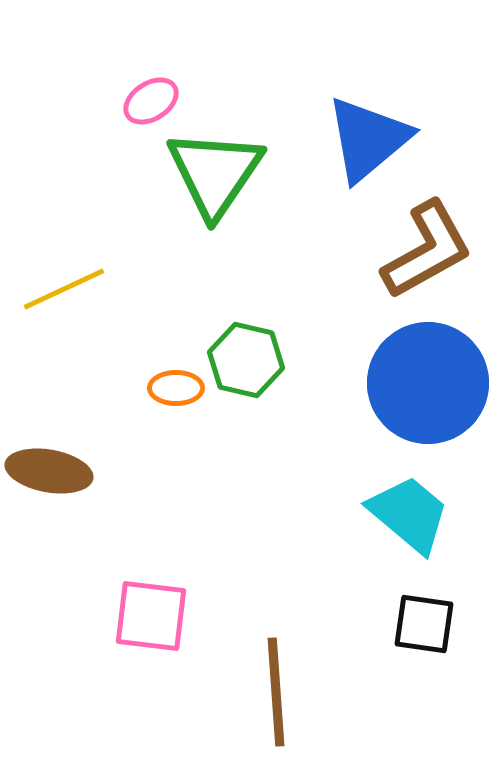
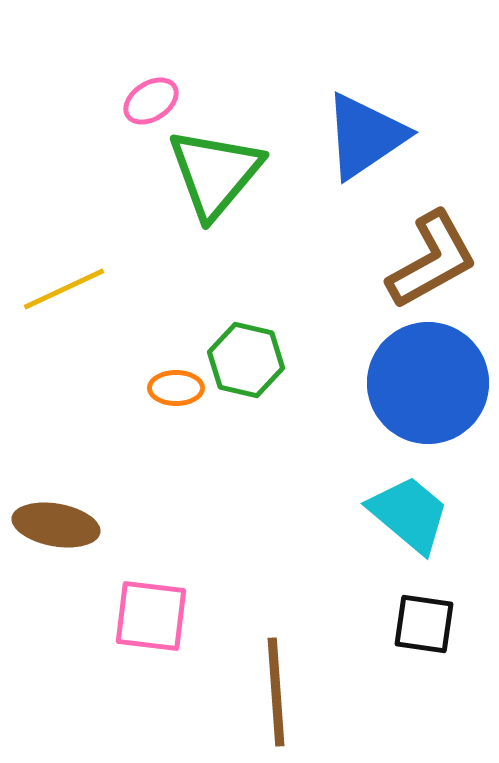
blue triangle: moved 3 px left, 3 px up; rotated 6 degrees clockwise
green triangle: rotated 6 degrees clockwise
brown L-shape: moved 5 px right, 10 px down
brown ellipse: moved 7 px right, 54 px down
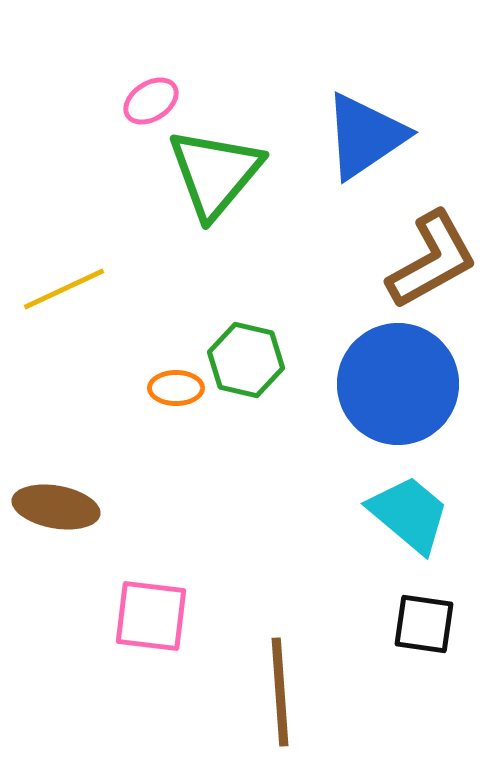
blue circle: moved 30 px left, 1 px down
brown ellipse: moved 18 px up
brown line: moved 4 px right
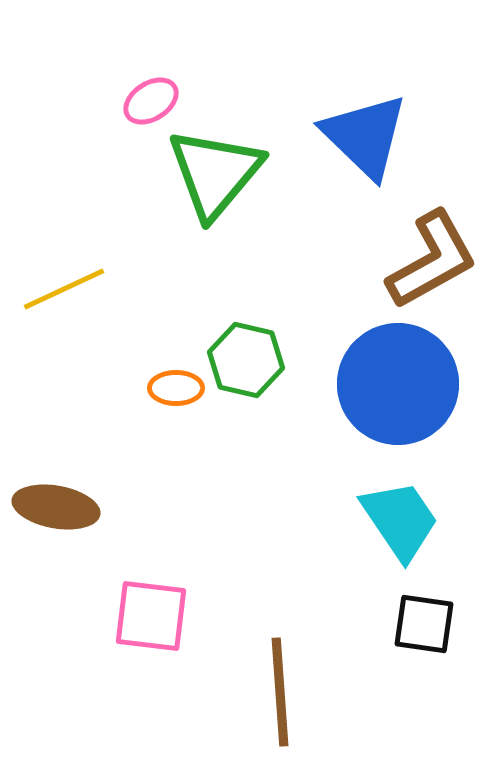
blue triangle: rotated 42 degrees counterclockwise
cyan trapezoid: moved 9 px left, 6 px down; rotated 16 degrees clockwise
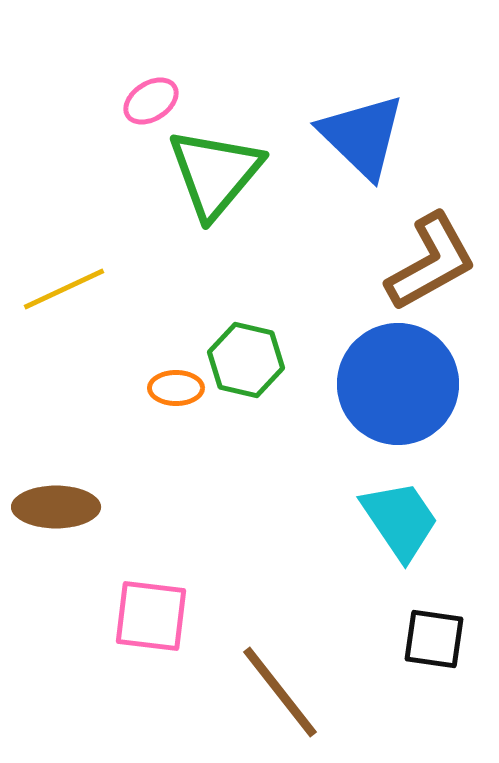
blue triangle: moved 3 px left
brown L-shape: moved 1 px left, 2 px down
brown ellipse: rotated 10 degrees counterclockwise
black square: moved 10 px right, 15 px down
brown line: rotated 34 degrees counterclockwise
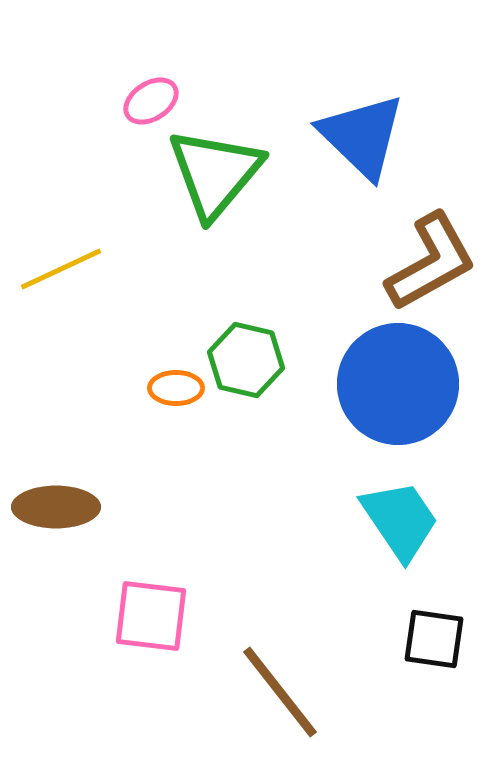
yellow line: moved 3 px left, 20 px up
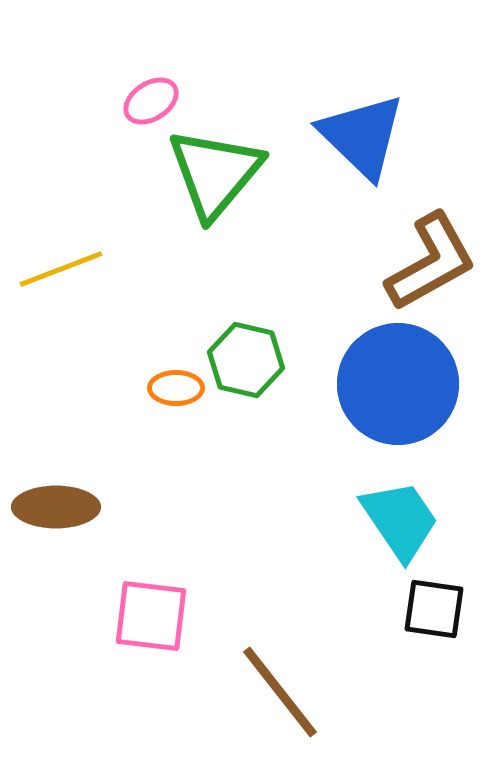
yellow line: rotated 4 degrees clockwise
black square: moved 30 px up
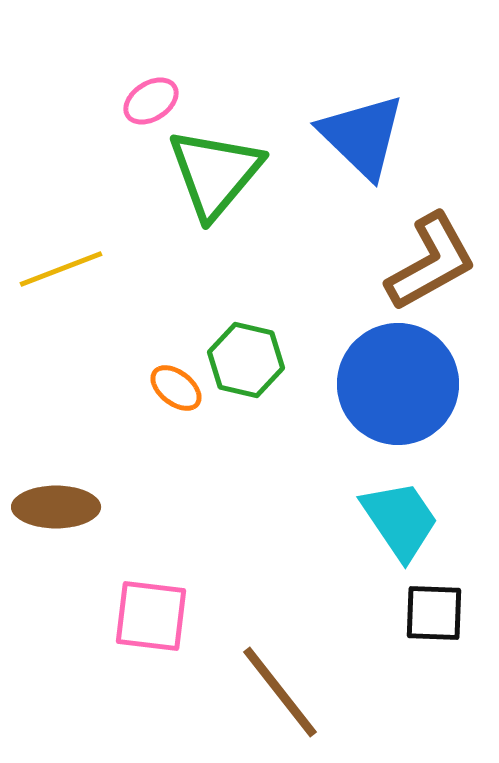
orange ellipse: rotated 38 degrees clockwise
black square: moved 4 px down; rotated 6 degrees counterclockwise
